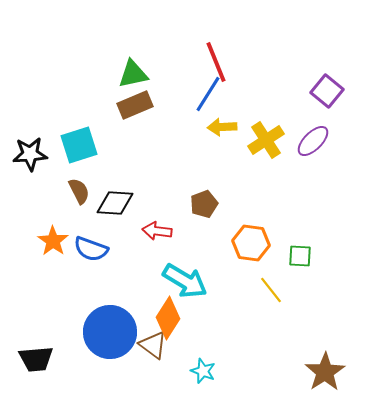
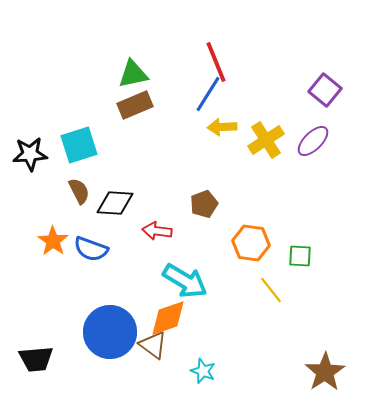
purple square: moved 2 px left, 1 px up
orange diamond: rotated 39 degrees clockwise
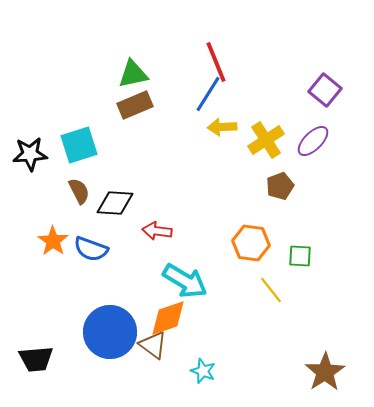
brown pentagon: moved 76 px right, 18 px up
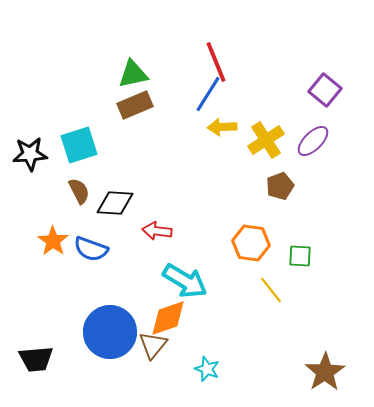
brown triangle: rotated 32 degrees clockwise
cyan star: moved 4 px right, 2 px up
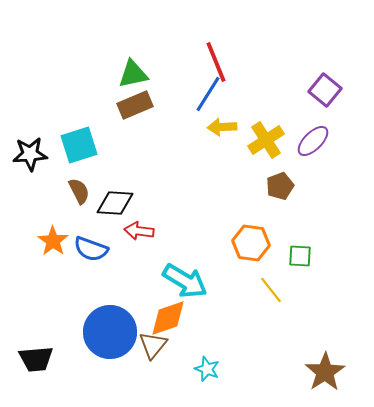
red arrow: moved 18 px left
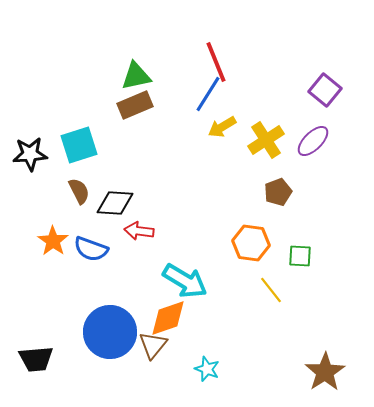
green triangle: moved 3 px right, 2 px down
yellow arrow: rotated 28 degrees counterclockwise
brown pentagon: moved 2 px left, 6 px down
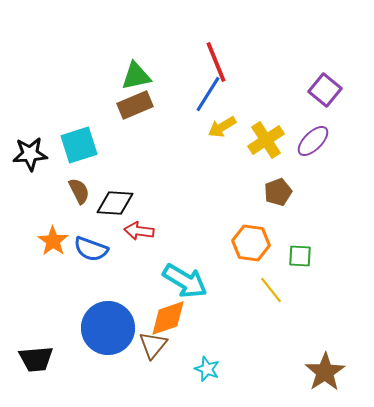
blue circle: moved 2 px left, 4 px up
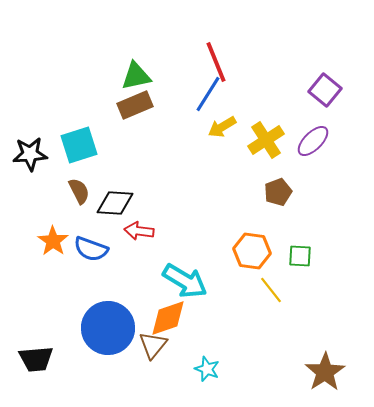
orange hexagon: moved 1 px right, 8 px down
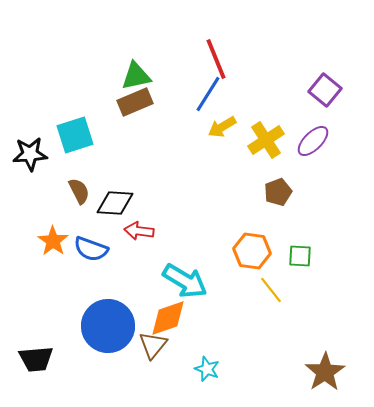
red line: moved 3 px up
brown rectangle: moved 3 px up
cyan square: moved 4 px left, 10 px up
blue circle: moved 2 px up
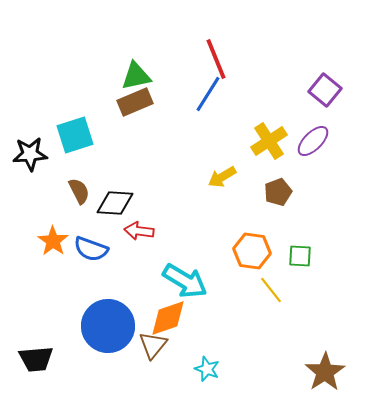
yellow arrow: moved 50 px down
yellow cross: moved 3 px right, 1 px down
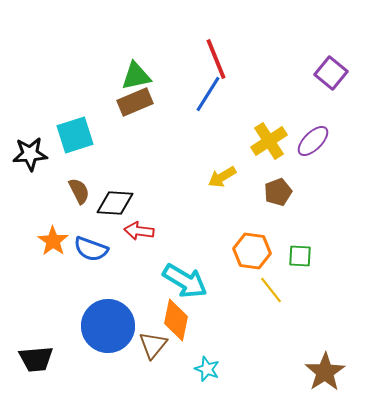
purple square: moved 6 px right, 17 px up
orange diamond: moved 8 px right, 2 px down; rotated 60 degrees counterclockwise
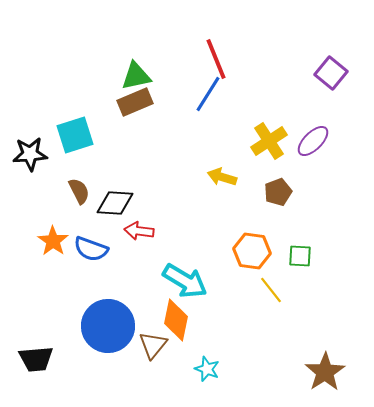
yellow arrow: rotated 48 degrees clockwise
